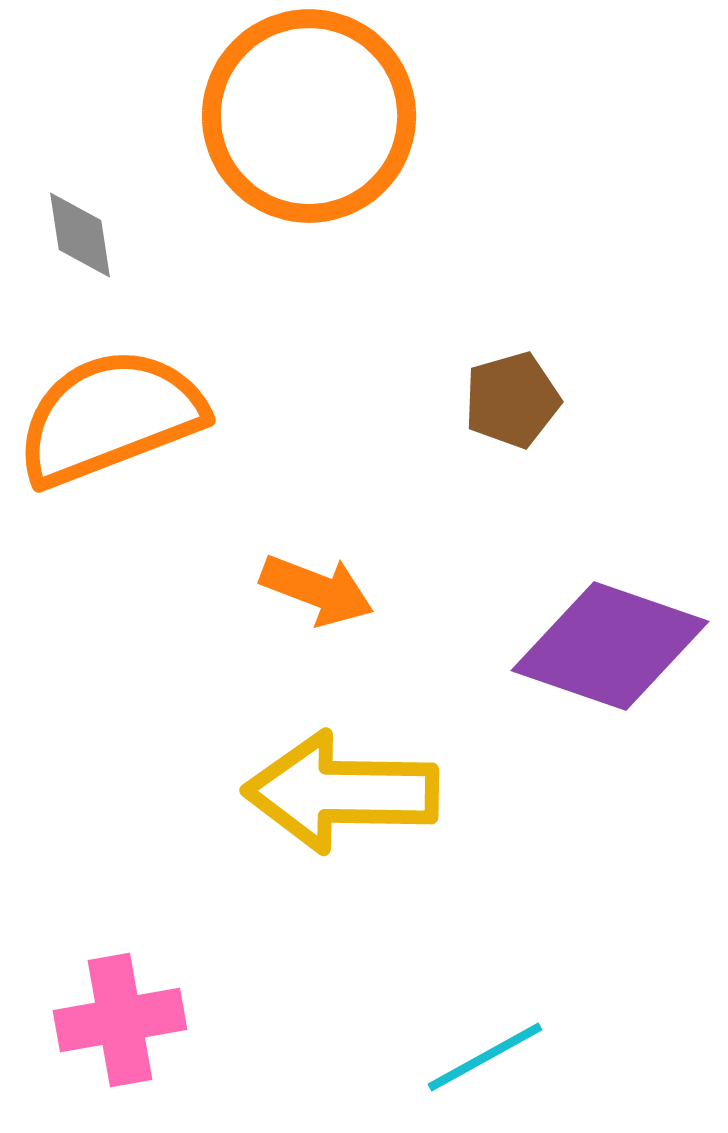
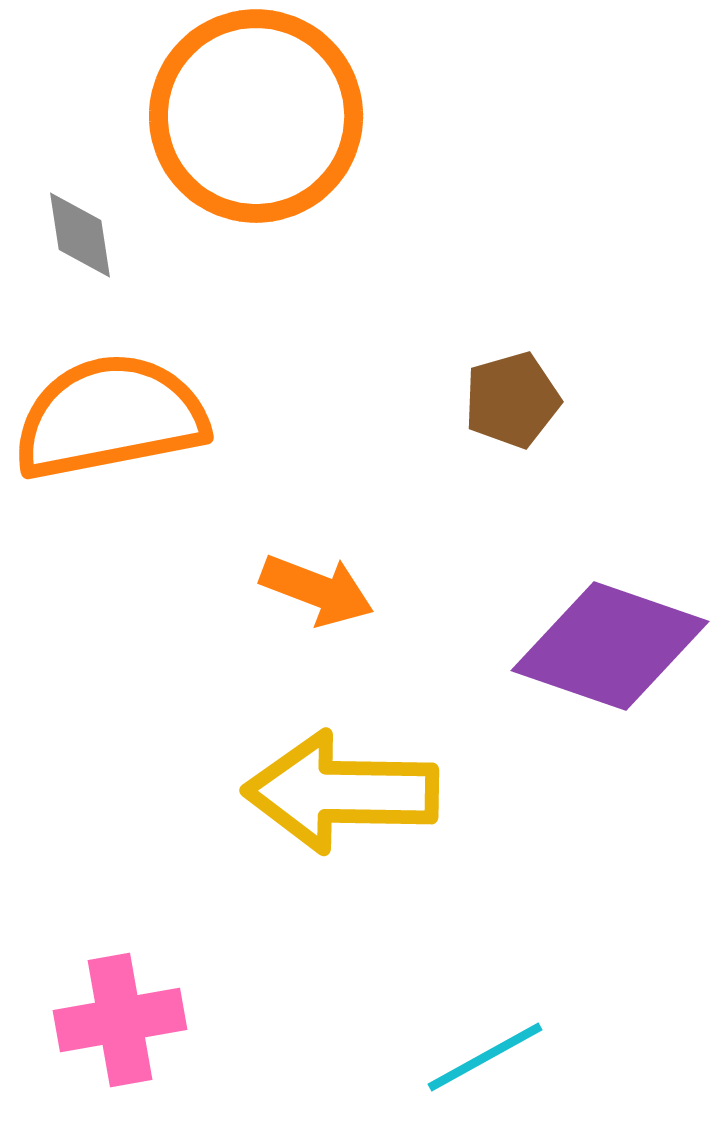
orange circle: moved 53 px left
orange semicircle: rotated 10 degrees clockwise
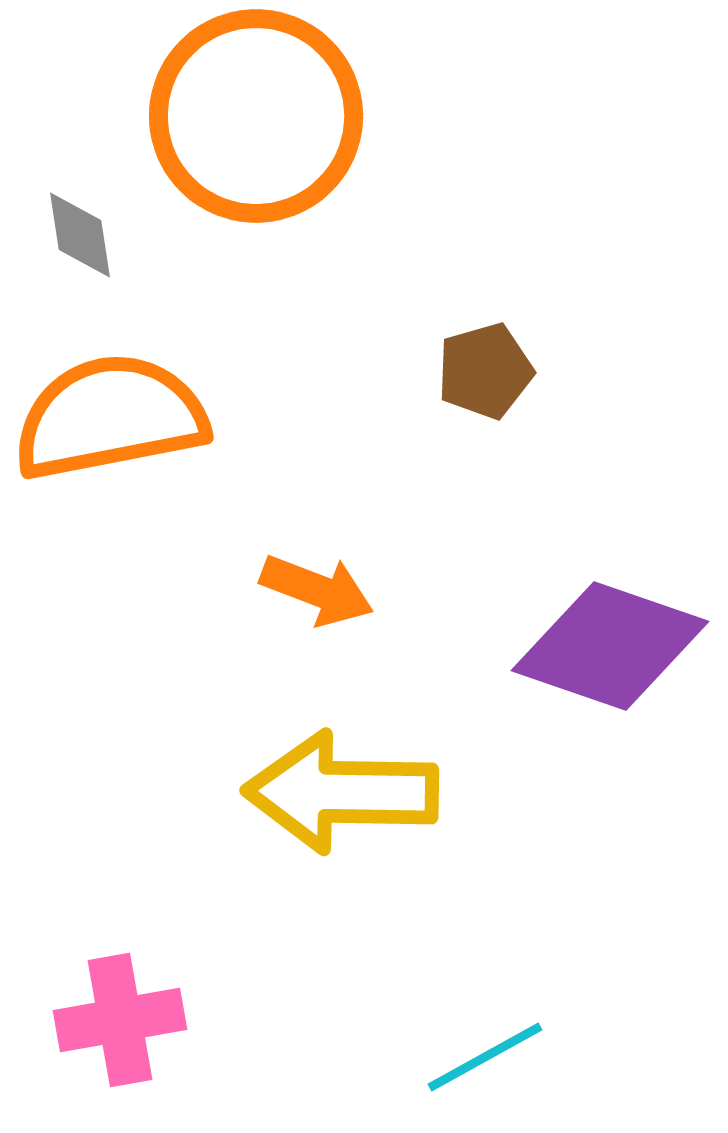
brown pentagon: moved 27 px left, 29 px up
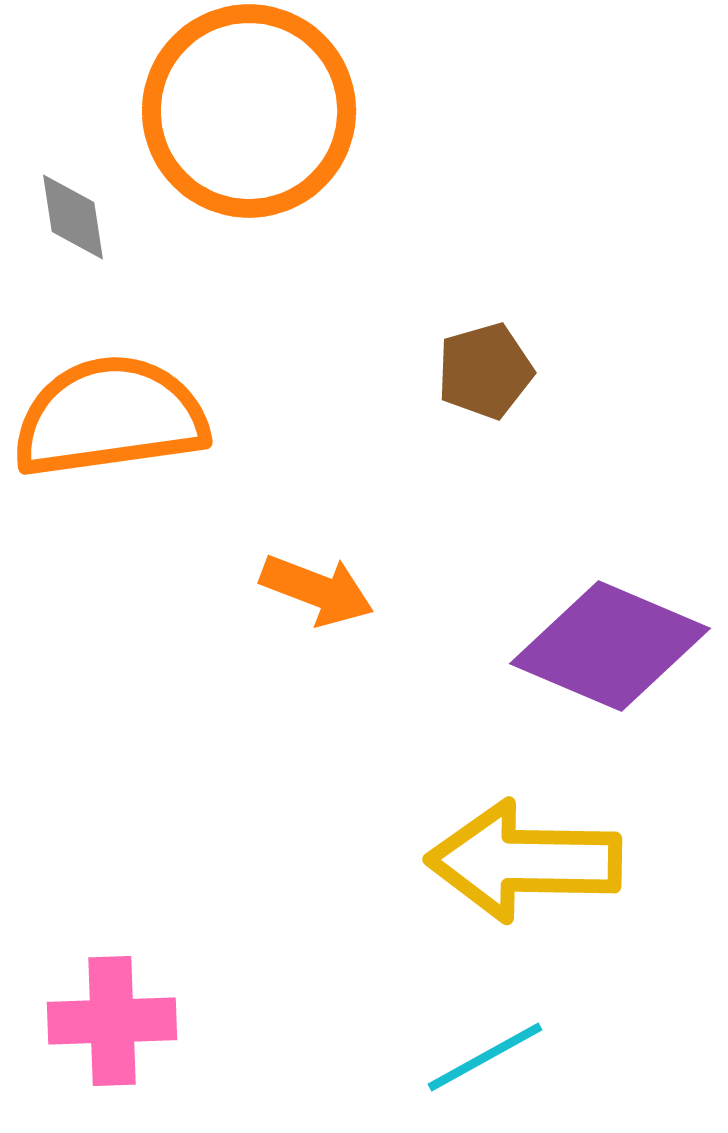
orange circle: moved 7 px left, 5 px up
gray diamond: moved 7 px left, 18 px up
orange semicircle: rotated 3 degrees clockwise
purple diamond: rotated 4 degrees clockwise
yellow arrow: moved 183 px right, 69 px down
pink cross: moved 8 px left, 1 px down; rotated 8 degrees clockwise
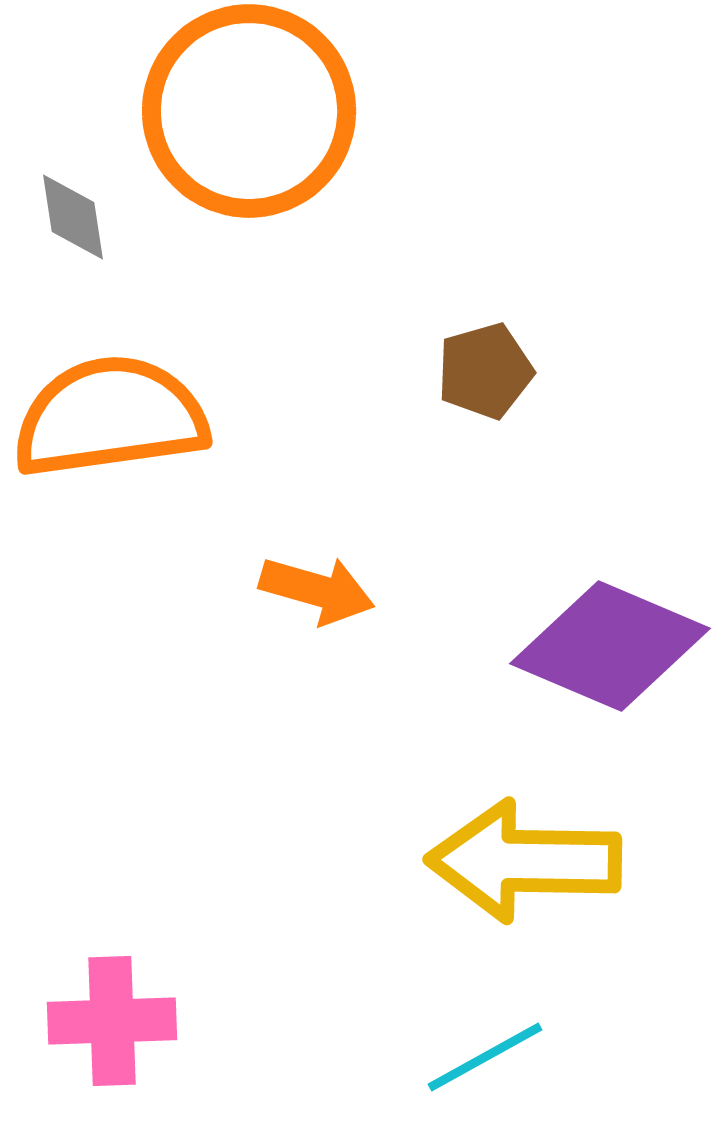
orange arrow: rotated 5 degrees counterclockwise
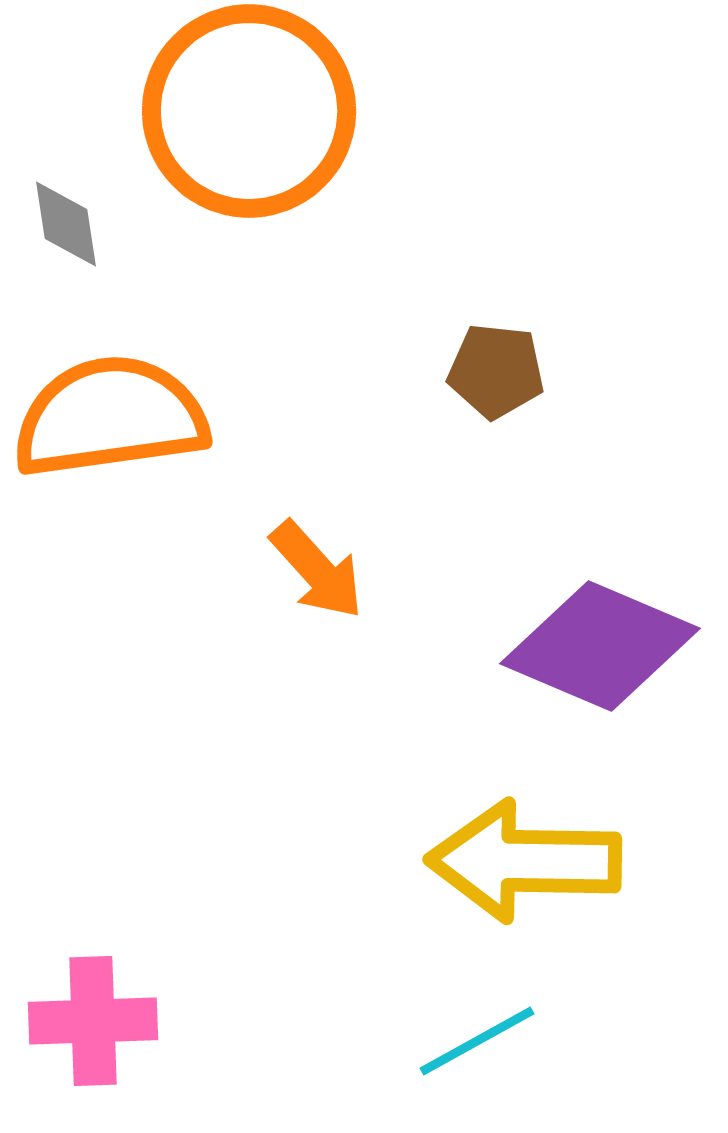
gray diamond: moved 7 px left, 7 px down
brown pentagon: moved 11 px right; rotated 22 degrees clockwise
orange arrow: moved 20 px up; rotated 32 degrees clockwise
purple diamond: moved 10 px left
pink cross: moved 19 px left
cyan line: moved 8 px left, 16 px up
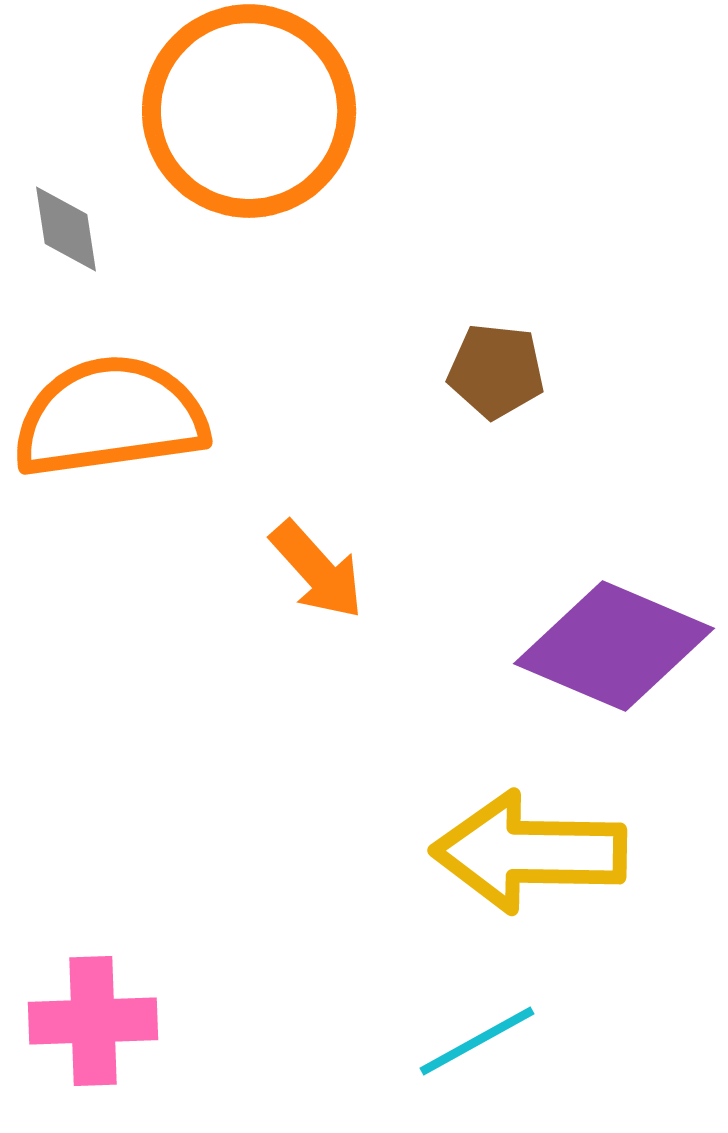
gray diamond: moved 5 px down
purple diamond: moved 14 px right
yellow arrow: moved 5 px right, 9 px up
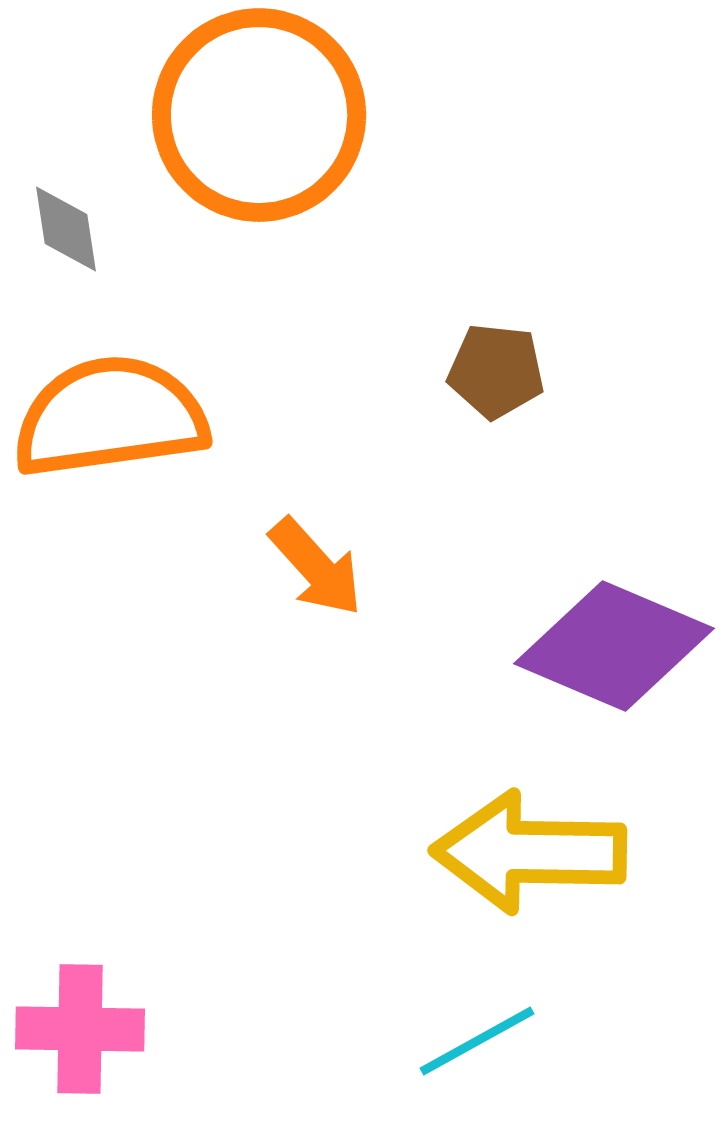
orange circle: moved 10 px right, 4 px down
orange arrow: moved 1 px left, 3 px up
pink cross: moved 13 px left, 8 px down; rotated 3 degrees clockwise
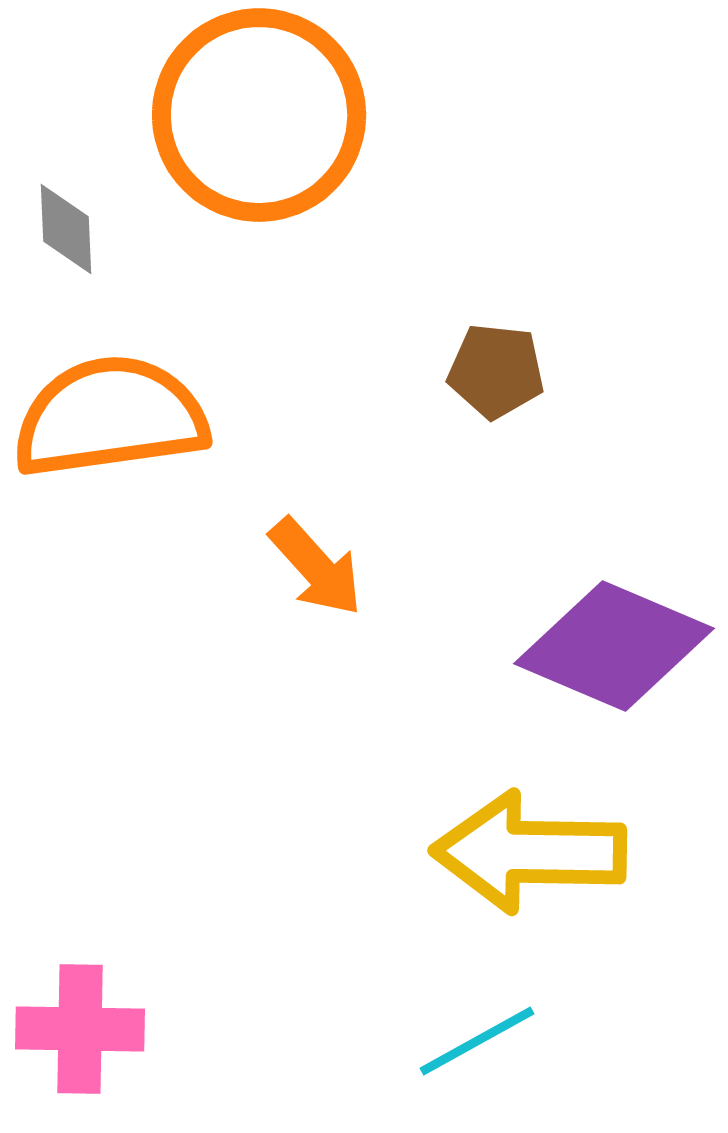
gray diamond: rotated 6 degrees clockwise
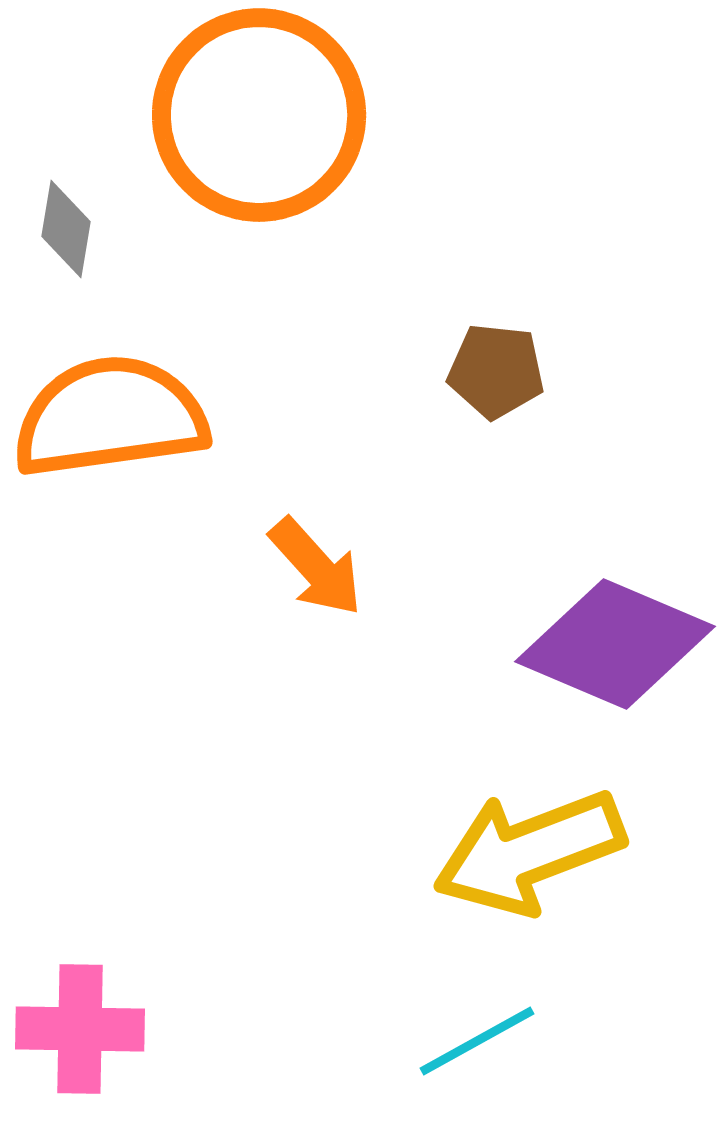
gray diamond: rotated 12 degrees clockwise
purple diamond: moved 1 px right, 2 px up
yellow arrow: rotated 22 degrees counterclockwise
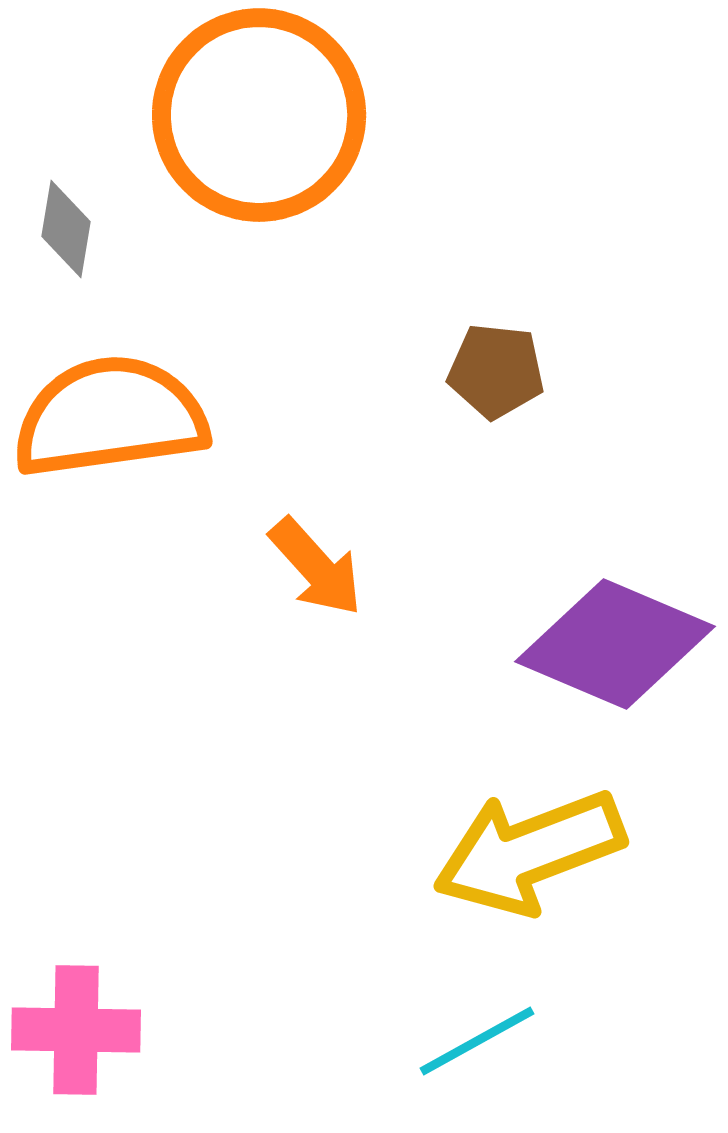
pink cross: moved 4 px left, 1 px down
